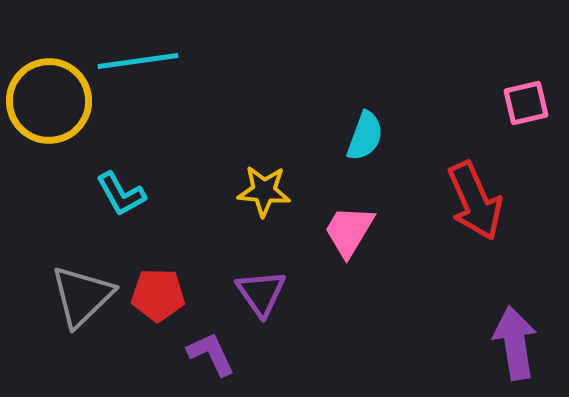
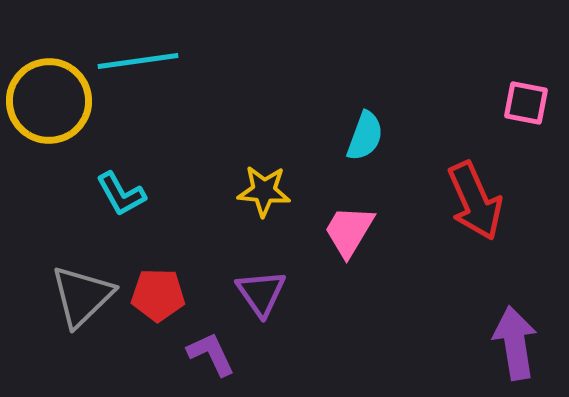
pink square: rotated 24 degrees clockwise
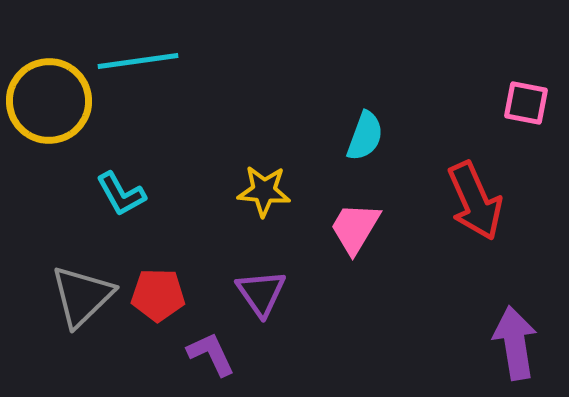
pink trapezoid: moved 6 px right, 3 px up
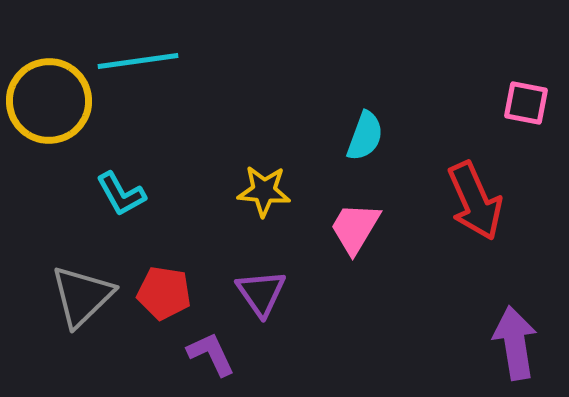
red pentagon: moved 6 px right, 2 px up; rotated 8 degrees clockwise
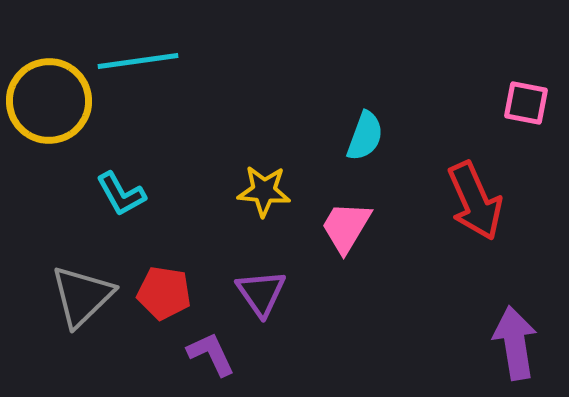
pink trapezoid: moved 9 px left, 1 px up
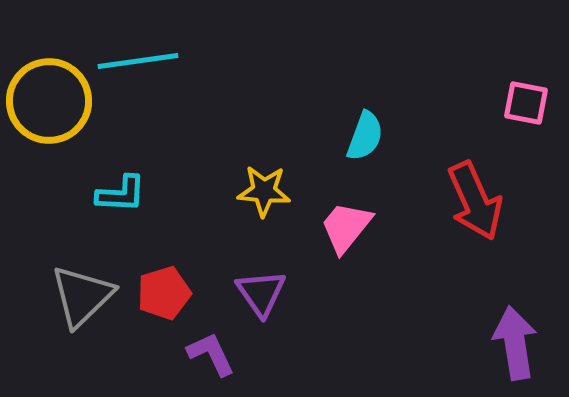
cyan L-shape: rotated 58 degrees counterclockwise
pink trapezoid: rotated 8 degrees clockwise
red pentagon: rotated 26 degrees counterclockwise
